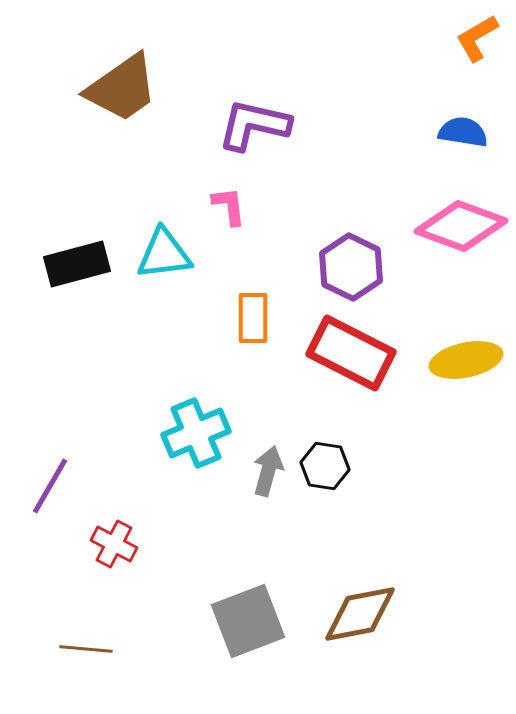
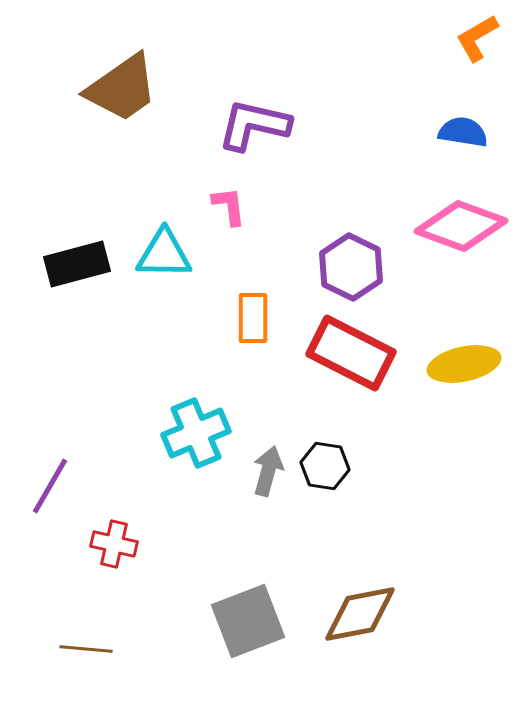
cyan triangle: rotated 8 degrees clockwise
yellow ellipse: moved 2 px left, 4 px down
red cross: rotated 15 degrees counterclockwise
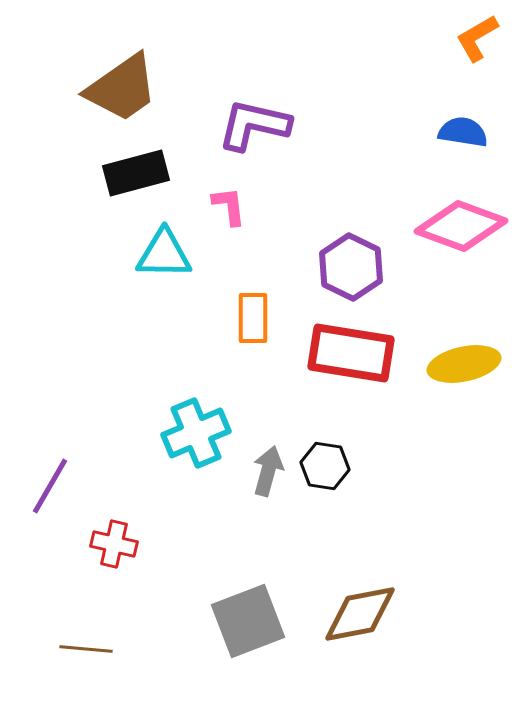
black rectangle: moved 59 px right, 91 px up
red rectangle: rotated 18 degrees counterclockwise
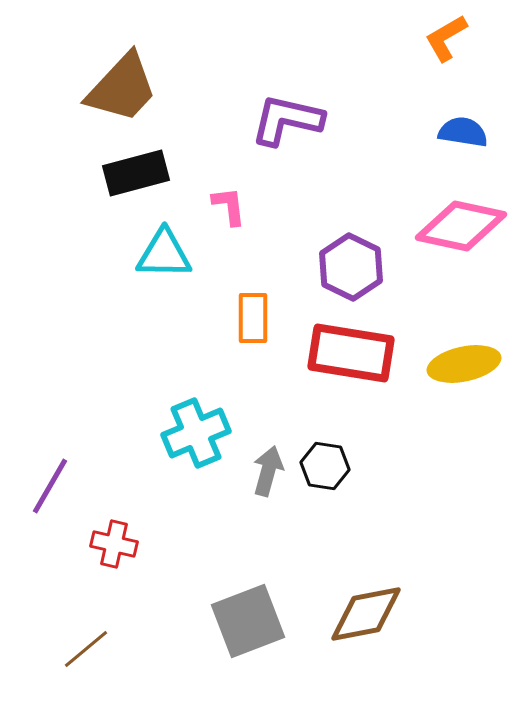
orange L-shape: moved 31 px left
brown trapezoid: rotated 12 degrees counterclockwise
purple L-shape: moved 33 px right, 5 px up
pink diamond: rotated 8 degrees counterclockwise
brown diamond: moved 6 px right
brown line: rotated 45 degrees counterclockwise
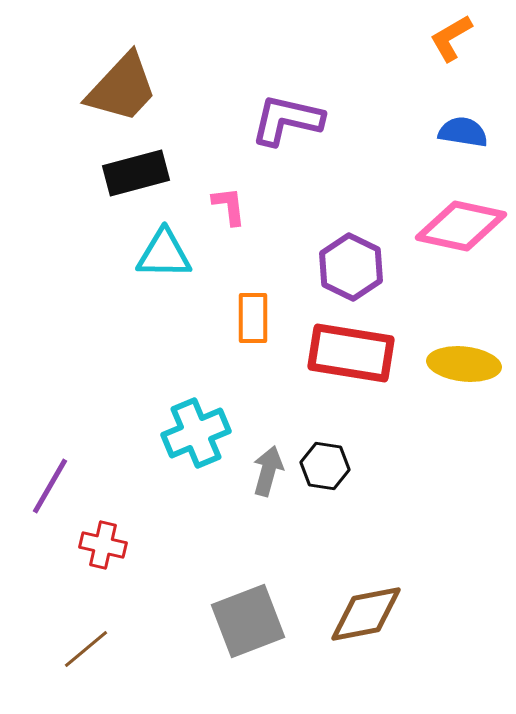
orange L-shape: moved 5 px right
yellow ellipse: rotated 18 degrees clockwise
red cross: moved 11 px left, 1 px down
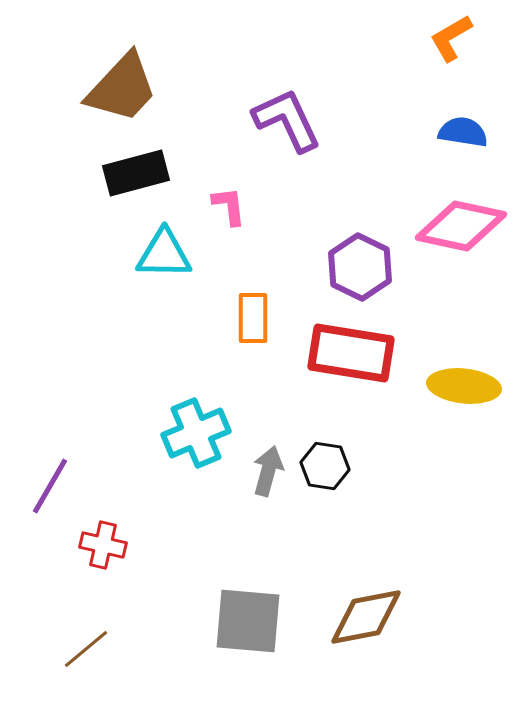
purple L-shape: rotated 52 degrees clockwise
purple hexagon: moved 9 px right
yellow ellipse: moved 22 px down
brown diamond: moved 3 px down
gray square: rotated 26 degrees clockwise
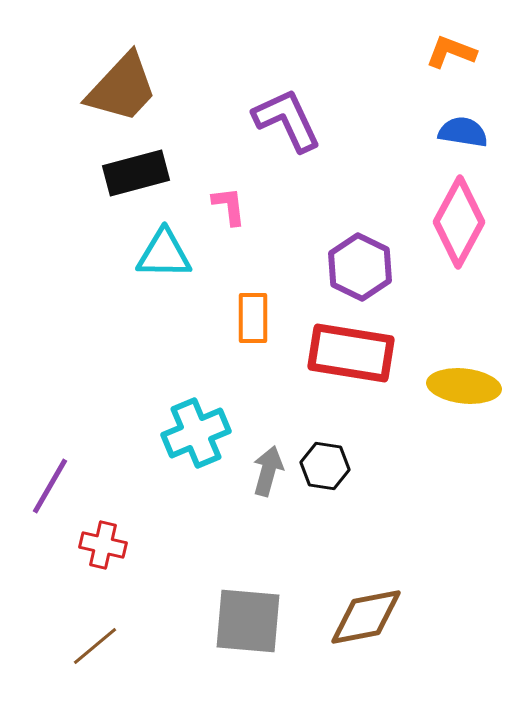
orange L-shape: moved 14 px down; rotated 51 degrees clockwise
pink diamond: moved 2 px left, 4 px up; rotated 74 degrees counterclockwise
brown line: moved 9 px right, 3 px up
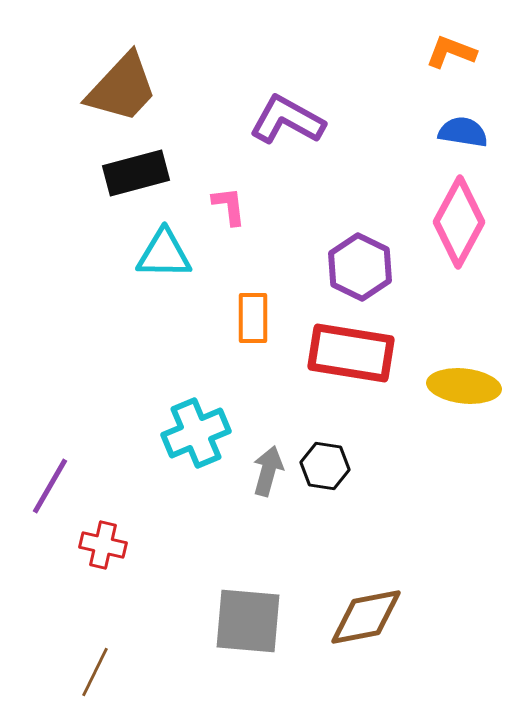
purple L-shape: rotated 36 degrees counterclockwise
brown line: moved 26 px down; rotated 24 degrees counterclockwise
